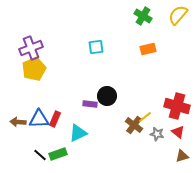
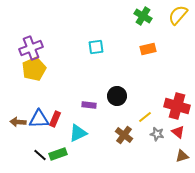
black circle: moved 10 px right
purple rectangle: moved 1 px left, 1 px down
brown cross: moved 10 px left, 10 px down
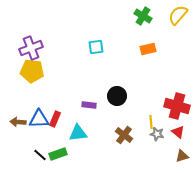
yellow pentagon: moved 2 px left, 2 px down; rotated 30 degrees clockwise
yellow line: moved 6 px right, 5 px down; rotated 56 degrees counterclockwise
cyan triangle: rotated 18 degrees clockwise
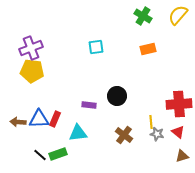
red cross: moved 2 px right, 2 px up; rotated 20 degrees counterclockwise
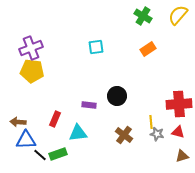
orange rectangle: rotated 21 degrees counterclockwise
blue triangle: moved 13 px left, 21 px down
red triangle: rotated 24 degrees counterclockwise
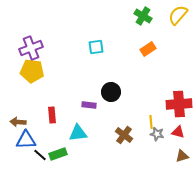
black circle: moved 6 px left, 4 px up
red rectangle: moved 3 px left, 4 px up; rotated 28 degrees counterclockwise
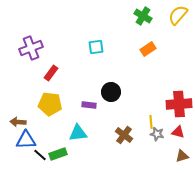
yellow pentagon: moved 18 px right, 33 px down
red rectangle: moved 1 px left, 42 px up; rotated 42 degrees clockwise
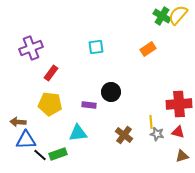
green cross: moved 19 px right
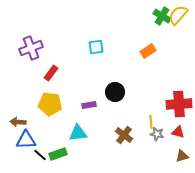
orange rectangle: moved 2 px down
black circle: moved 4 px right
purple rectangle: rotated 16 degrees counterclockwise
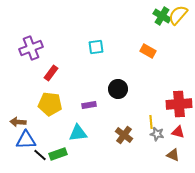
orange rectangle: rotated 63 degrees clockwise
black circle: moved 3 px right, 3 px up
brown triangle: moved 9 px left, 1 px up; rotated 40 degrees clockwise
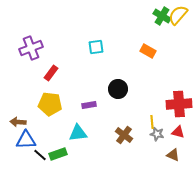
yellow line: moved 1 px right
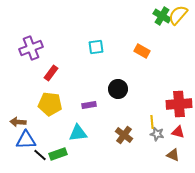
orange rectangle: moved 6 px left
